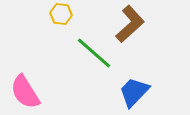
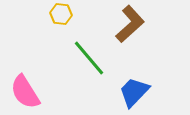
green line: moved 5 px left, 5 px down; rotated 9 degrees clockwise
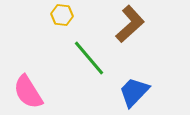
yellow hexagon: moved 1 px right, 1 px down
pink semicircle: moved 3 px right
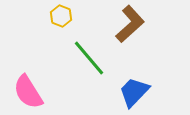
yellow hexagon: moved 1 px left, 1 px down; rotated 15 degrees clockwise
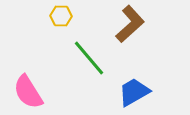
yellow hexagon: rotated 20 degrees counterclockwise
blue trapezoid: rotated 16 degrees clockwise
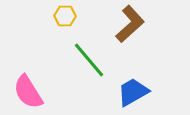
yellow hexagon: moved 4 px right
green line: moved 2 px down
blue trapezoid: moved 1 px left
